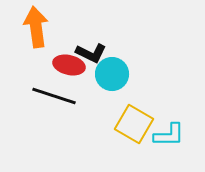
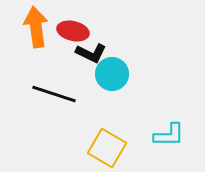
red ellipse: moved 4 px right, 34 px up
black line: moved 2 px up
yellow square: moved 27 px left, 24 px down
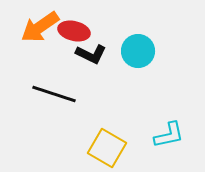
orange arrow: moved 4 px right; rotated 117 degrees counterclockwise
red ellipse: moved 1 px right
black L-shape: moved 1 px down
cyan circle: moved 26 px right, 23 px up
cyan L-shape: rotated 12 degrees counterclockwise
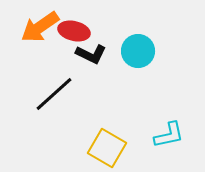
black line: rotated 60 degrees counterclockwise
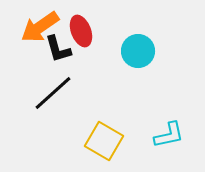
red ellipse: moved 7 px right; rotated 56 degrees clockwise
black L-shape: moved 33 px left, 5 px up; rotated 48 degrees clockwise
black line: moved 1 px left, 1 px up
yellow square: moved 3 px left, 7 px up
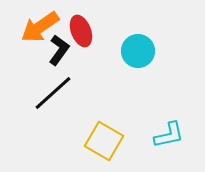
black L-shape: moved 1 px right, 1 px down; rotated 128 degrees counterclockwise
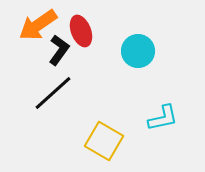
orange arrow: moved 2 px left, 2 px up
cyan L-shape: moved 6 px left, 17 px up
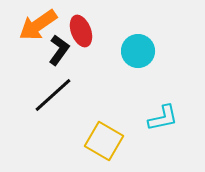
black line: moved 2 px down
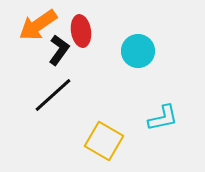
red ellipse: rotated 12 degrees clockwise
